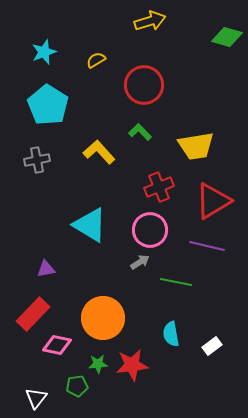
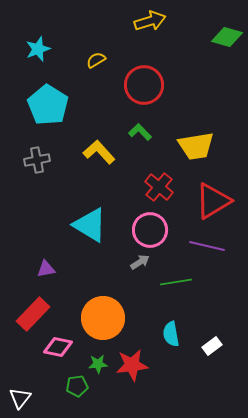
cyan star: moved 6 px left, 3 px up
red cross: rotated 28 degrees counterclockwise
green line: rotated 20 degrees counterclockwise
pink diamond: moved 1 px right, 2 px down
white triangle: moved 16 px left
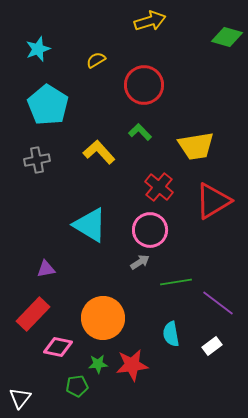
purple line: moved 11 px right, 57 px down; rotated 24 degrees clockwise
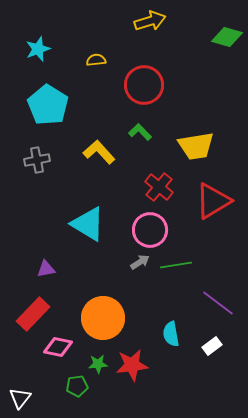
yellow semicircle: rotated 24 degrees clockwise
cyan triangle: moved 2 px left, 1 px up
green line: moved 17 px up
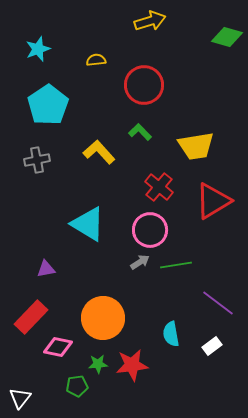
cyan pentagon: rotated 6 degrees clockwise
red rectangle: moved 2 px left, 3 px down
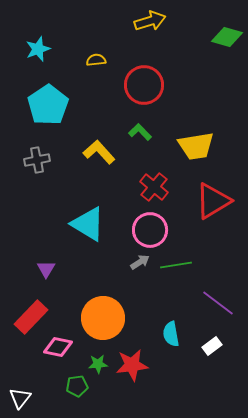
red cross: moved 5 px left
purple triangle: rotated 48 degrees counterclockwise
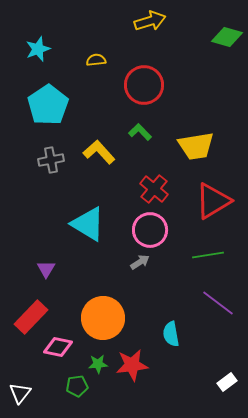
gray cross: moved 14 px right
red cross: moved 2 px down
green line: moved 32 px right, 10 px up
white rectangle: moved 15 px right, 36 px down
white triangle: moved 5 px up
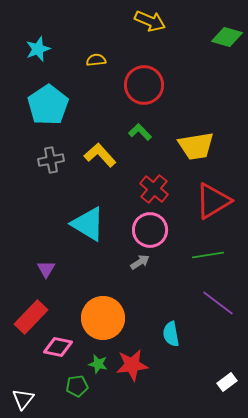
yellow arrow: rotated 40 degrees clockwise
yellow L-shape: moved 1 px right, 3 px down
green star: rotated 18 degrees clockwise
white triangle: moved 3 px right, 6 px down
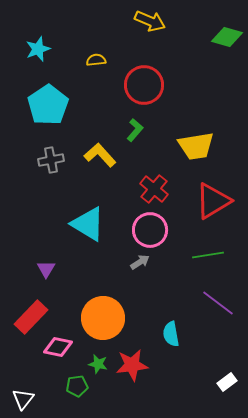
green L-shape: moved 5 px left, 2 px up; rotated 85 degrees clockwise
